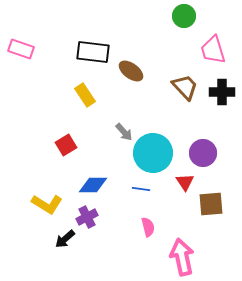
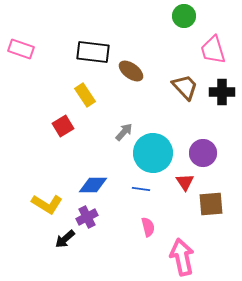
gray arrow: rotated 96 degrees counterclockwise
red square: moved 3 px left, 19 px up
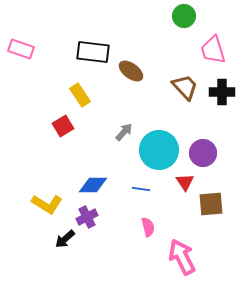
yellow rectangle: moved 5 px left
cyan circle: moved 6 px right, 3 px up
pink arrow: rotated 15 degrees counterclockwise
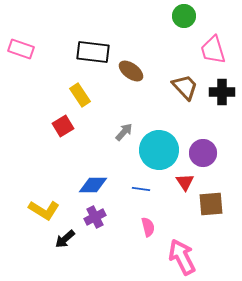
yellow L-shape: moved 3 px left, 6 px down
purple cross: moved 8 px right
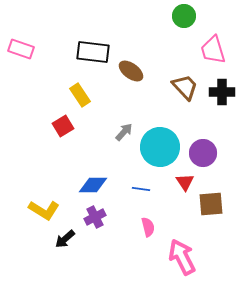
cyan circle: moved 1 px right, 3 px up
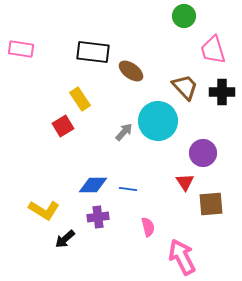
pink rectangle: rotated 10 degrees counterclockwise
yellow rectangle: moved 4 px down
cyan circle: moved 2 px left, 26 px up
blue line: moved 13 px left
purple cross: moved 3 px right; rotated 20 degrees clockwise
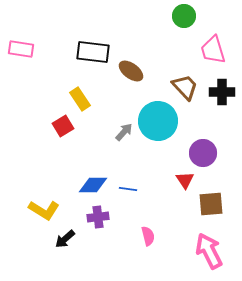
red triangle: moved 2 px up
pink semicircle: moved 9 px down
pink arrow: moved 27 px right, 6 px up
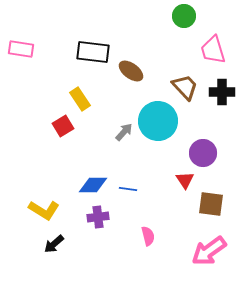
brown square: rotated 12 degrees clockwise
black arrow: moved 11 px left, 5 px down
pink arrow: rotated 99 degrees counterclockwise
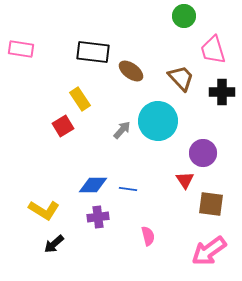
brown trapezoid: moved 4 px left, 9 px up
gray arrow: moved 2 px left, 2 px up
